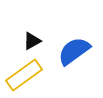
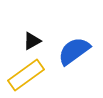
yellow rectangle: moved 2 px right
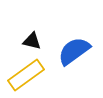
black triangle: rotated 42 degrees clockwise
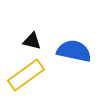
blue semicircle: rotated 48 degrees clockwise
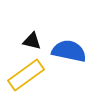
blue semicircle: moved 5 px left
